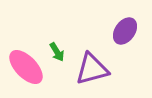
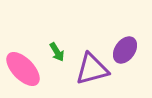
purple ellipse: moved 19 px down
pink ellipse: moved 3 px left, 2 px down
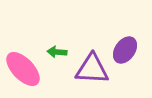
green arrow: rotated 126 degrees clockwise
purple triangle: rotated 18 degrees clockwise
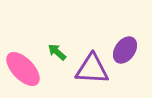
green arrow: rotated 36 degrees clockwise
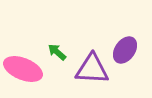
pink ellipse: rotated 24 degrees counterclockwise
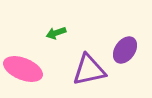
green arrow: moved 1 px left, 19 px up; rotated 60 degrees counterclockwise
purple triangle: moved 3 px left, 1 px down; rotated 15 degrees counterclockwise
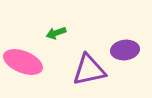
purple ellipse: rotated 48 degrees clockwise
pink ellipse: moved 7 px up
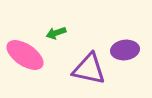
pink ellipse: moved 2 px right, 7 px up; rotated 12 degrees clockwise
purple triangle: moved 1 px up; rotated 24 degrees clockwise
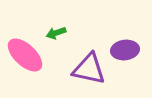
pink ellipse: rotated 9 degrees clockwise
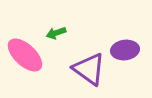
purple triangle: rotated 24 degrees clockwise
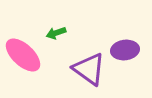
pink ellipse: moved 2 px left
